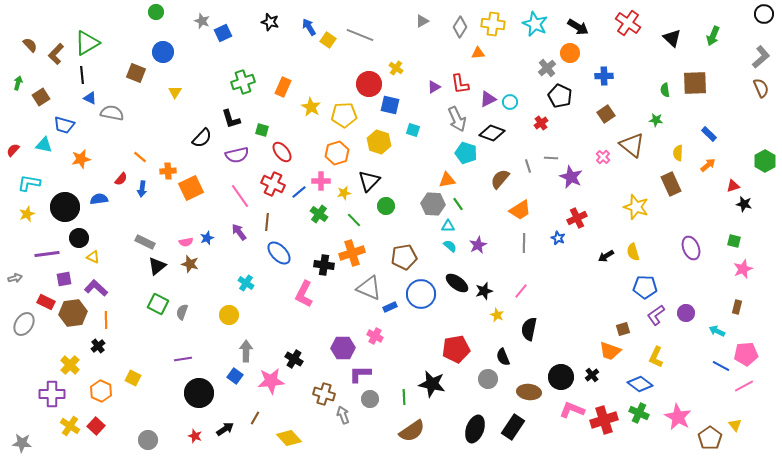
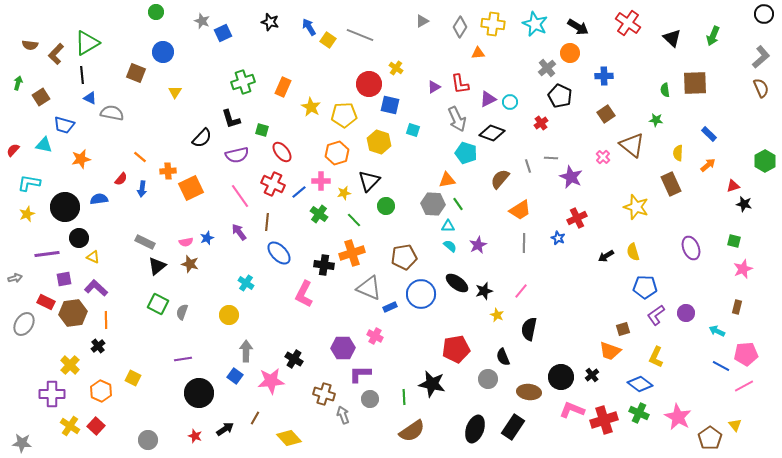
brown semicircle at (30, 45): rotated 140 degrees clockwise
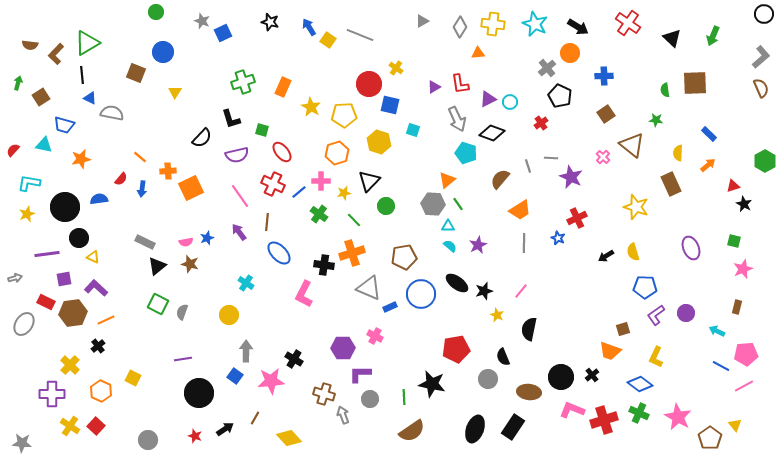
orange triangle at (447, 180): rotated 30 degrees counterclockwise
black star at (744, 204): rotated 14 degrees clockwise
orange line at (106, 320): rotated 66 degrees clockwise
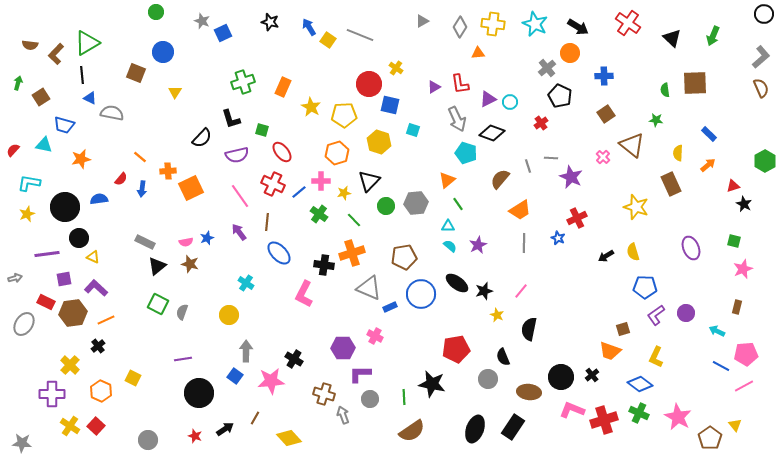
gray hexagon at (433, 204): moved 17 px left, 1 px up; rotated 10 degrees counterclockwise
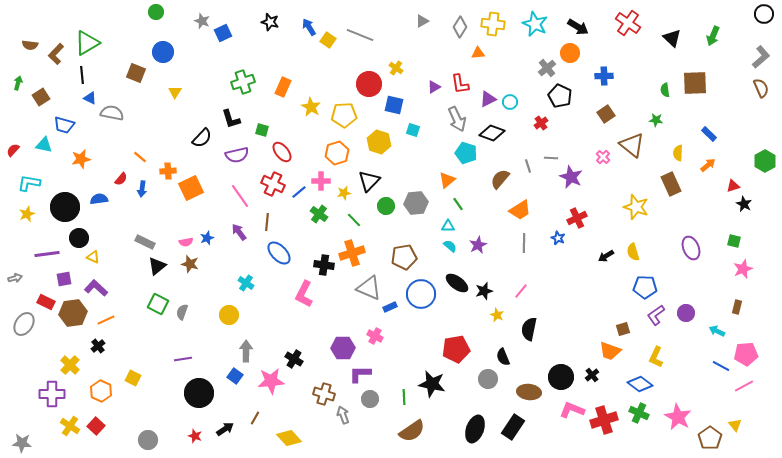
blue square at (390, 105): moved 4 px right
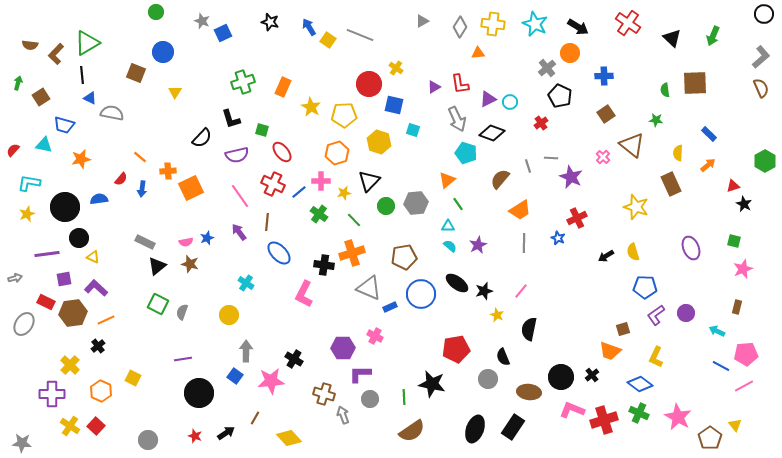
black arrow at (225, 429): moved 1 px right, 4 px down
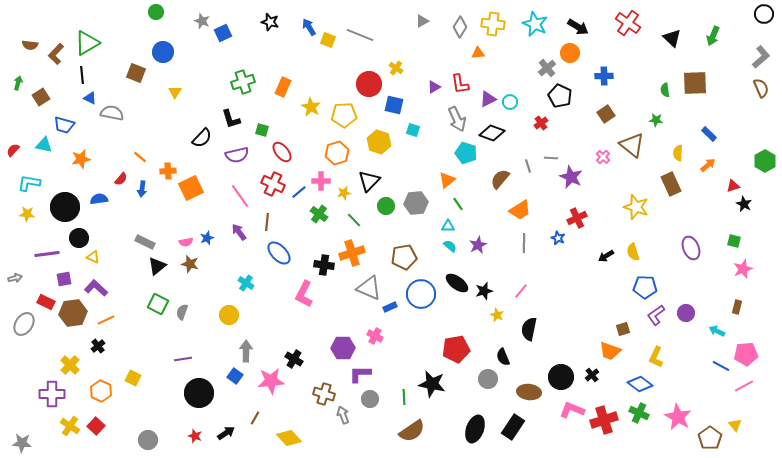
yellow square at (328, 40): rotated 14 degrees counterclockwise
yellow star at (27, 214): rotated 28 degrees clockwise
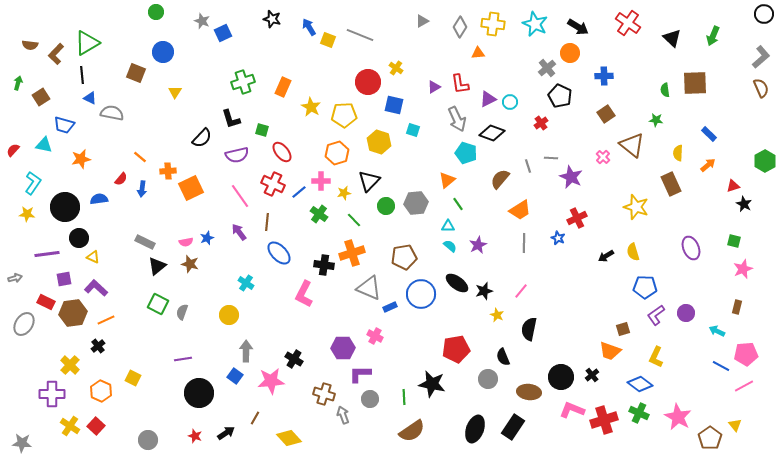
black star at (270, 22): moved 2 px right, 3 px up
red circle at (369, 84): moved 1 px left, 2 px up
cyan L-shape at (29, 183): moved 4 px right; rotated 115 degrees clockwise
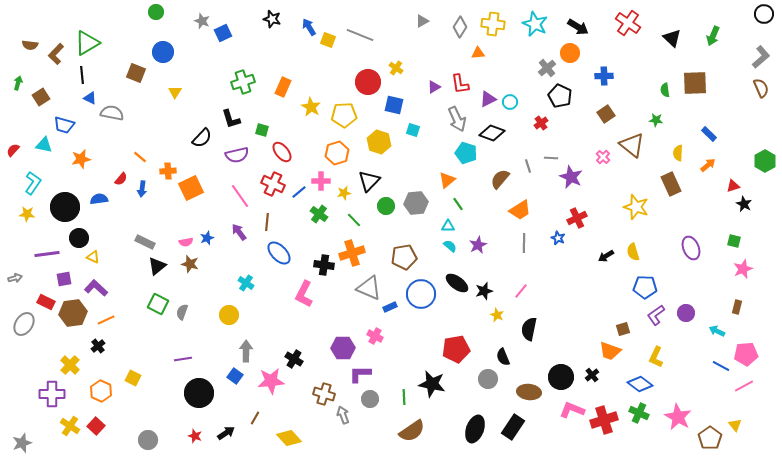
gray star at (22, 443): rotated 24 degrees counterclockwise
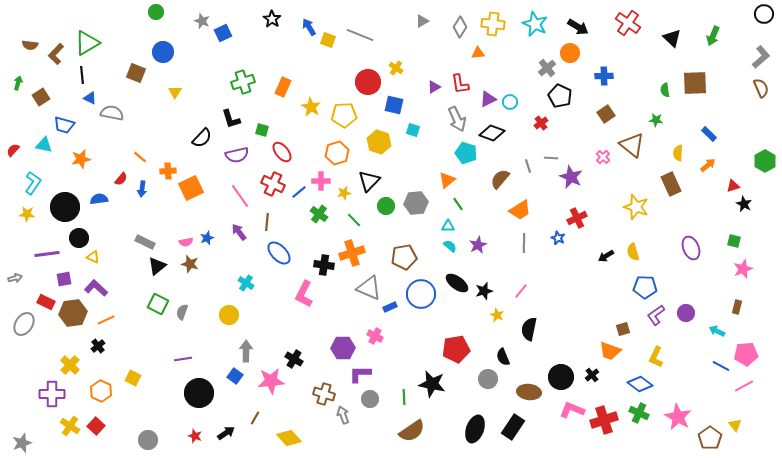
black star at (272, 19): rotated 18 degrees clockwise
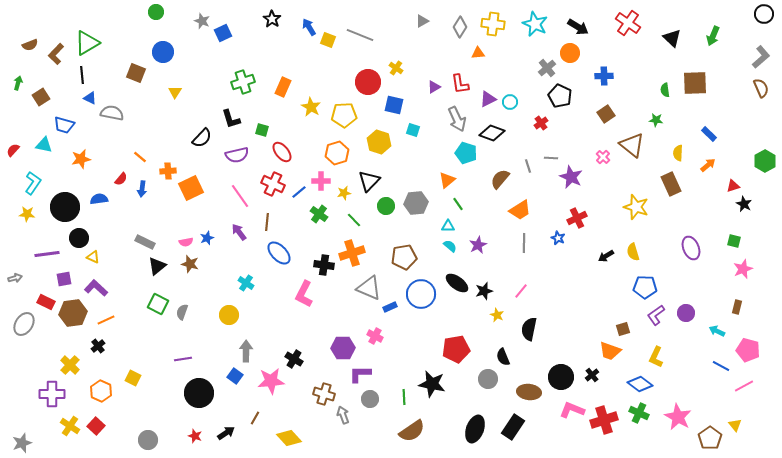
brown semicircle at (30, 45): rotated 28 degrees counterclockwise
pink pentagon at (746, 354): moved 2 px right, 4 px up; rotated 20 degrees clockwise
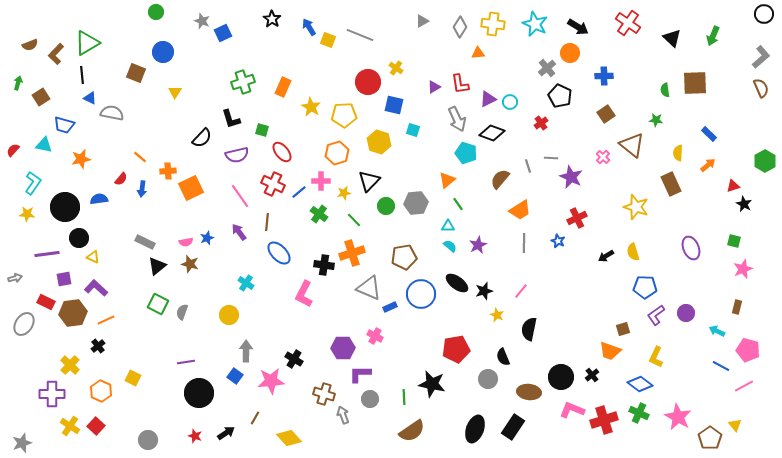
blue star at (558, 238): moved 3 px down
purple line at (183, 359): moved 3 px right, 3 px down
